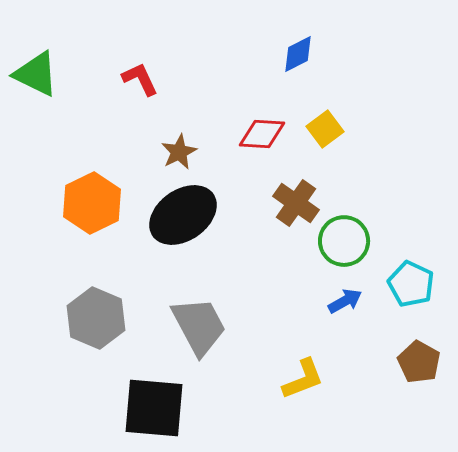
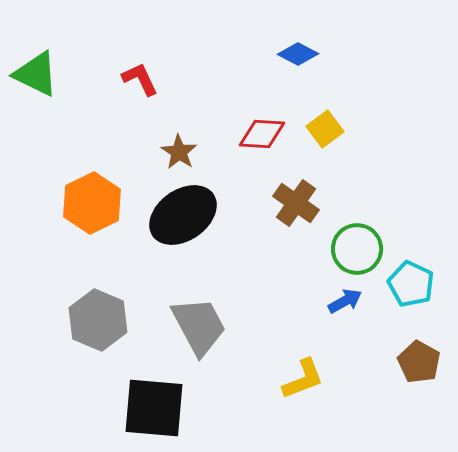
blue diamond: rotated 54 degrees clockwise
brown star: rotated 12 degrees counterclockwise
green circle: moved 13 px right, 8 px down
gray hexagon: moved 2 px right, 2 px down
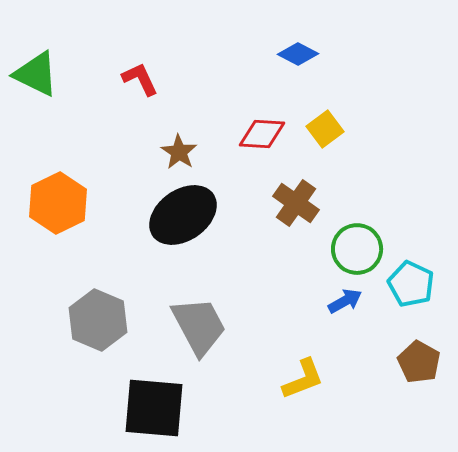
orange hexagon: moved 34 px left
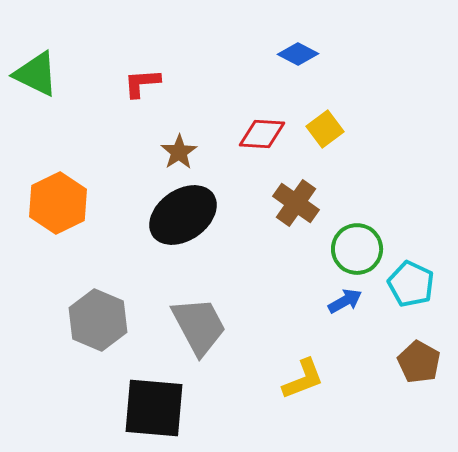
red L-shape: moved 2 px right, 4 px down; rotated 69 degrees counterclockwise
brown star: rotated 6 degrees clockwise
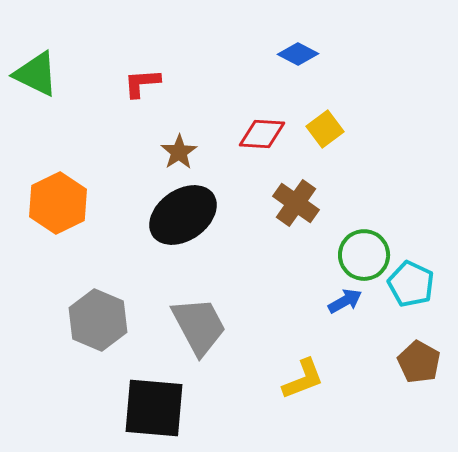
green circle: moved 7 px right, 6 px down
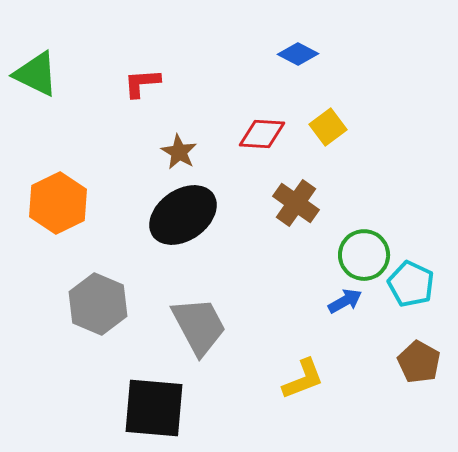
yellow square: moved 3 px right, 2 px up
brown star: rotated 9 degrees counterclockwise
gray hexagon: moved 16 px up
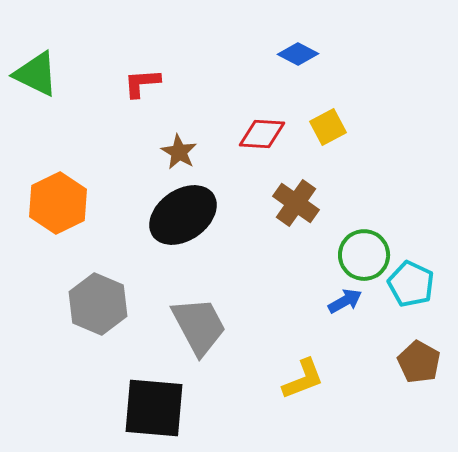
yellow square: rotated 9 degrees clockwise
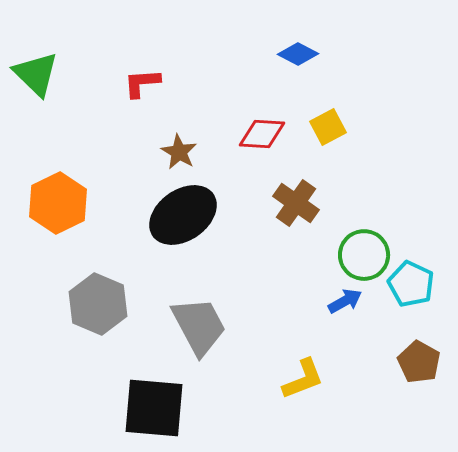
green triangle: rotated 18 degrees clockwise
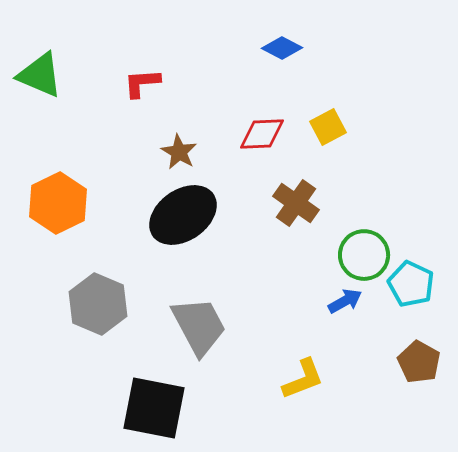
blue diamond: moved 16 px left, 6 px up
green triangle: moved 4 px right, 1 px down; rotated 21 degrees counterclockwise
red diamond: rotated 6 degrees counterclockwise
black square: rotated 6 degrees clockwise
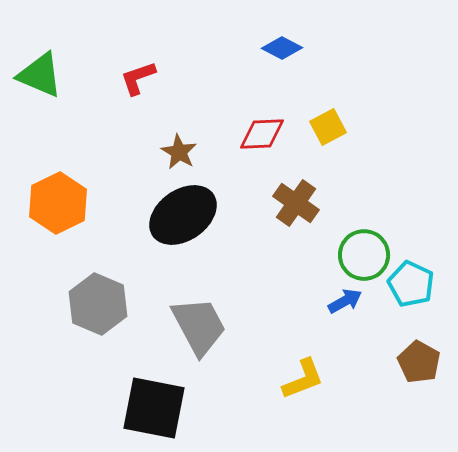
red L-shape: moved 4 px left, 5 px up; rotated 15 degrees counterclockwise
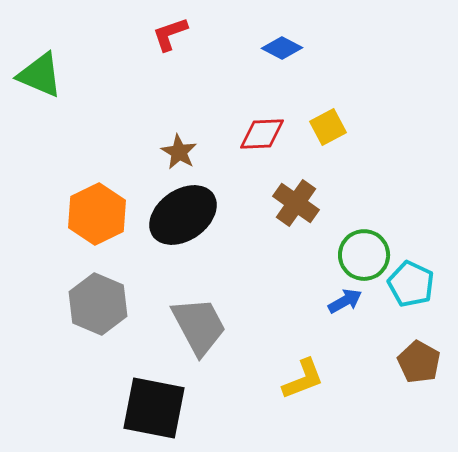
red L-shape: moved 32 px right, 44 px up
orange hexagon: moved 39 px right, 11 px down
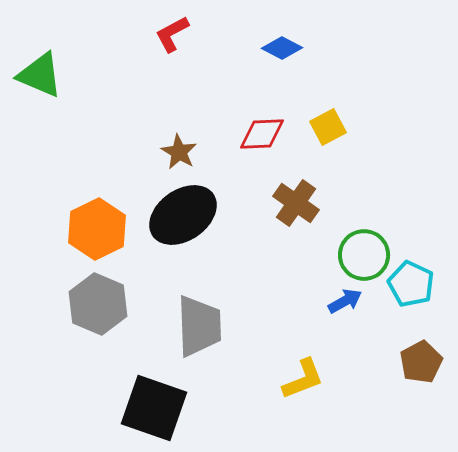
red L-shape: moved 2 px right; rotated 9 degrees counterclockwise
orange hexagon: moved 15 px down
gray trapezoid: rotated 26 degrees clockwise
brown pentagon: moved 2 px right; rotated 15 degrees clockwise
black square: rotated 8 degrees clockwise
